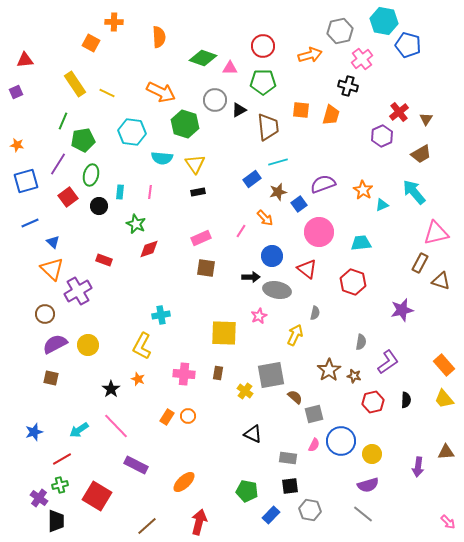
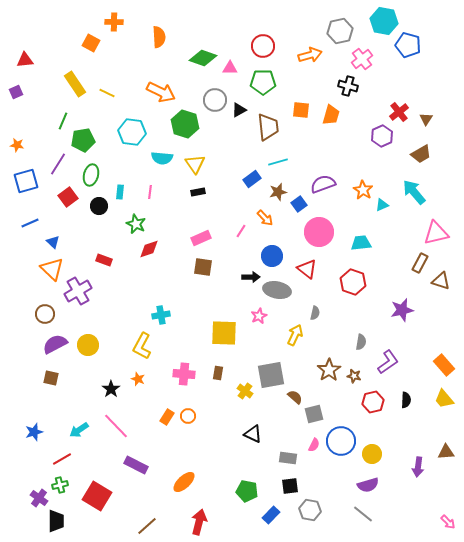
brown square at (206, 268): moved 3 px left, 1 px up
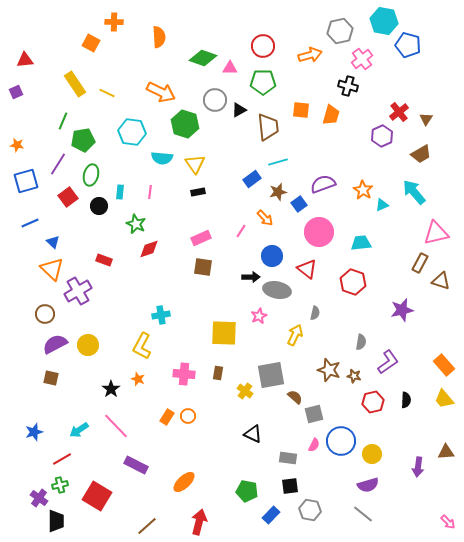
brown star at (329, 370): rotated 20 degrees counterclockwise
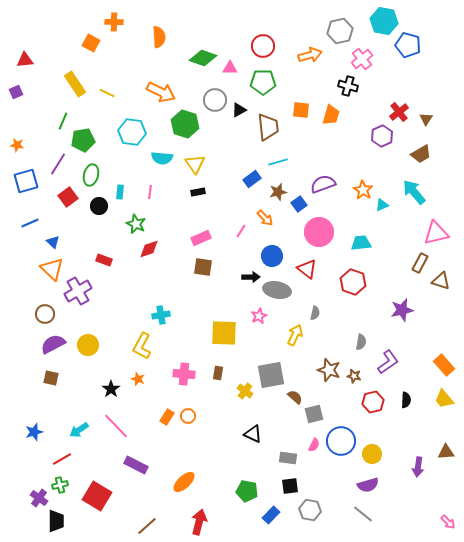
purple semicircle at (55, 344): moved 2 px left
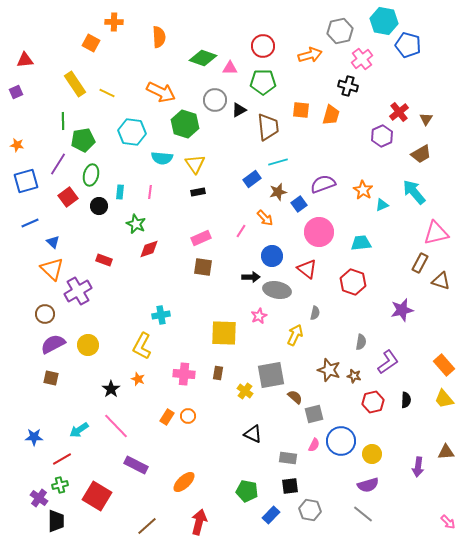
green line at (63, 121): rotated 24 degrees counterclockwise
blue star at (34, 432): moved 5 px down; rotated 18 degrees clockwise
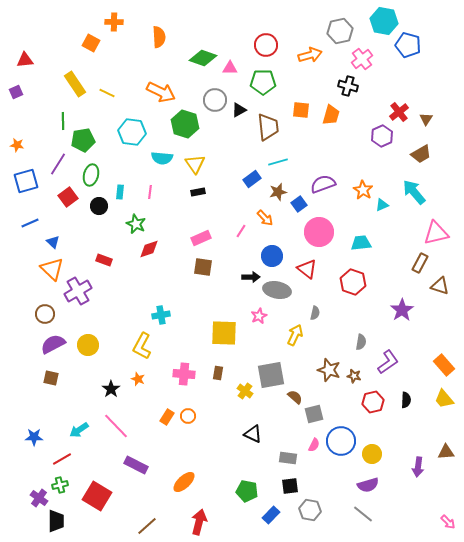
red circle at (263, 46): moved 3 px right, 1 px up
brown triangle at (441, 281): moved 1 px left, 5 px down
purple star at (402, 310): rotated 20 degrees counterclockwise
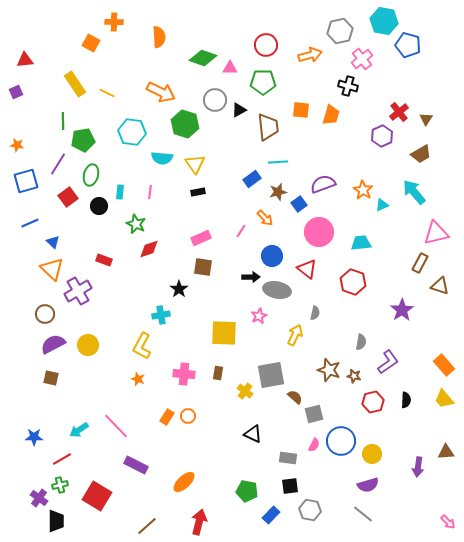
cyan line at (278, 162): rotated 12 degrees clockwise
black star at (111, 389): moved 68 px right, 100 px up
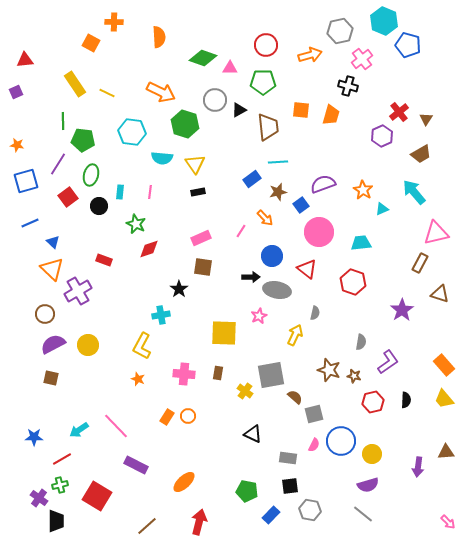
cyan hexagon at (384, 21): rotated 12 degrees clockwise
green pentagon at (83, 140): rotated 15 degrees clockwise
blue square at (299, 204): moved 2 px right, 1 px down
cyan triangle at (382, 205): moved 4 px down
brown triangle at (440, 286): moved 8 px down
